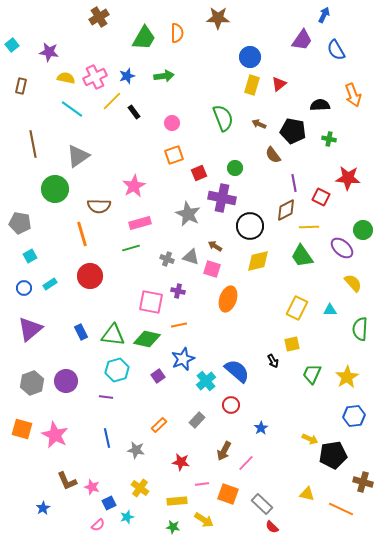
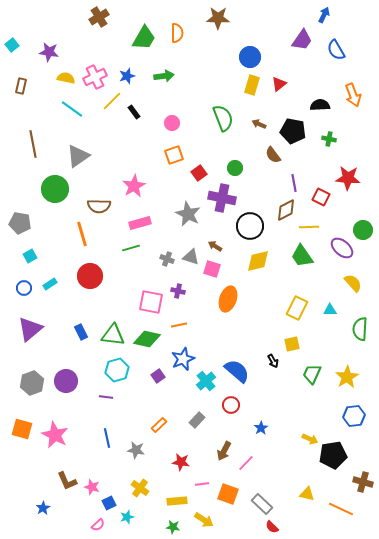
red square at (199, 173): rotated 14 degrees counterclockwise
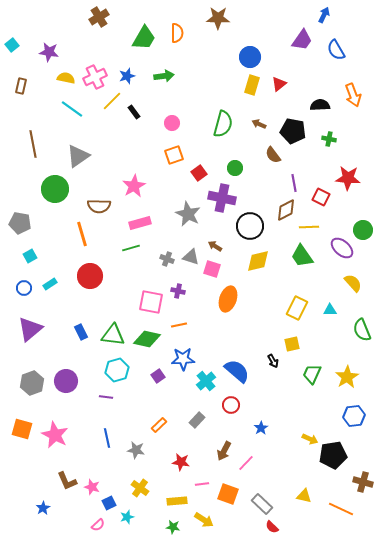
green semicircle at (223, 118): moved 6 px down; rotated 36 degrees clockwise
green semicircle at (360, 329): moved 2 px right, 1 px down; rotated 25 degrees counterclockwise
blue star at (183, 359): rotated 20 degrees clockwise
yellow triangle at (307, 494): moved 3 px left, 2 px down
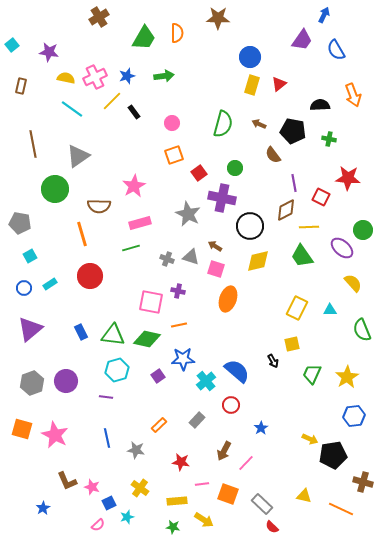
pink square at (212, 269): moved 4 px right
